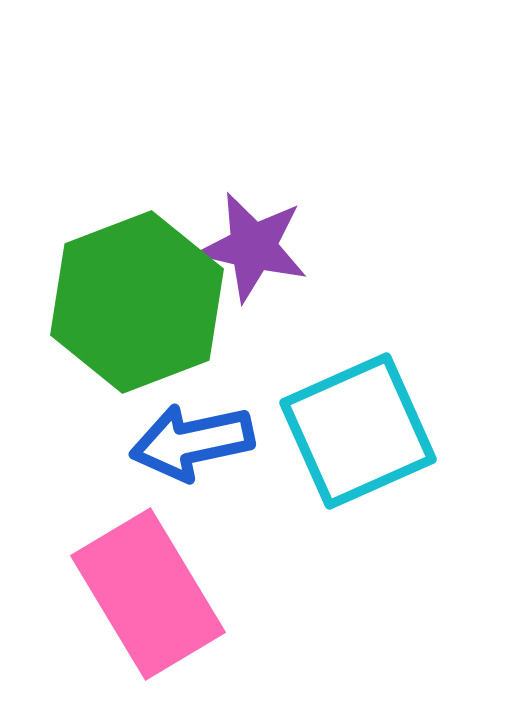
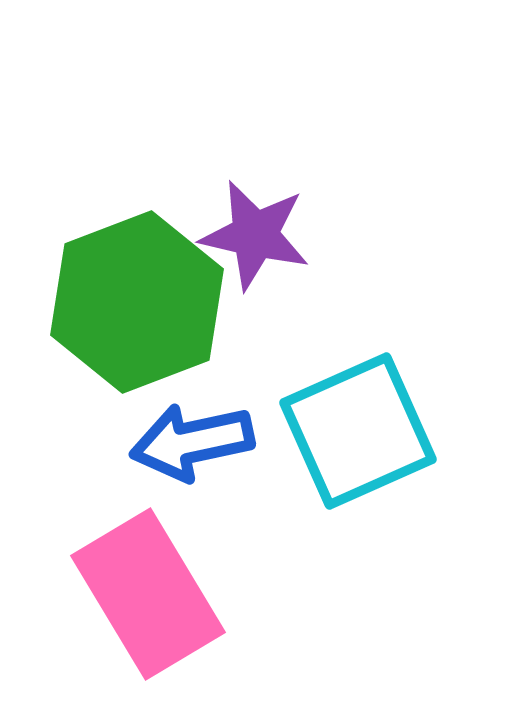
purple star: moved 2 px right, 12 px up
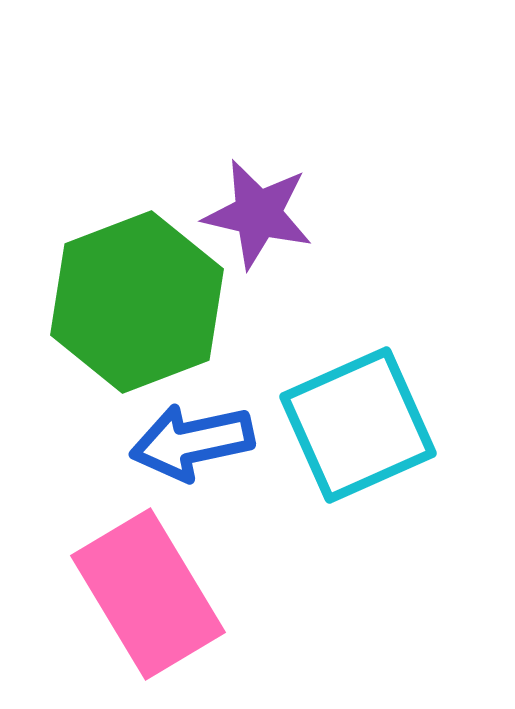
purple star: moved 3 px right, 21 px up
cyan square: moved 6 px up
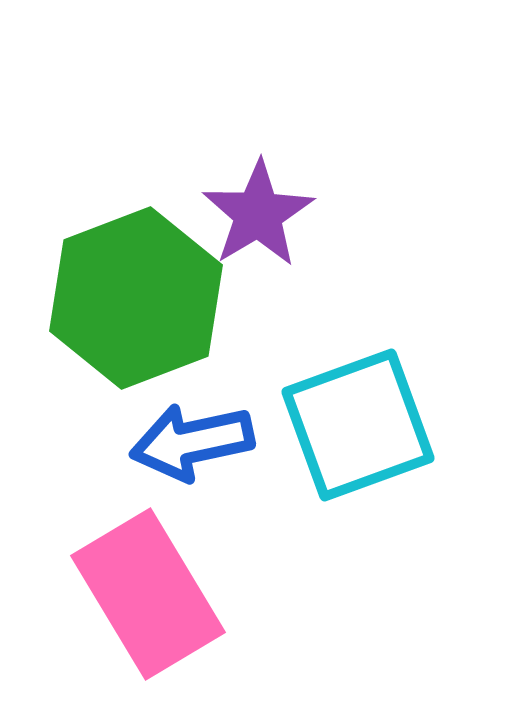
purple star: rotated 28 degrees clockwise
green hexagon: moved 1 px left, 4 px up
cyan square: rotated 4 degrees clockwise
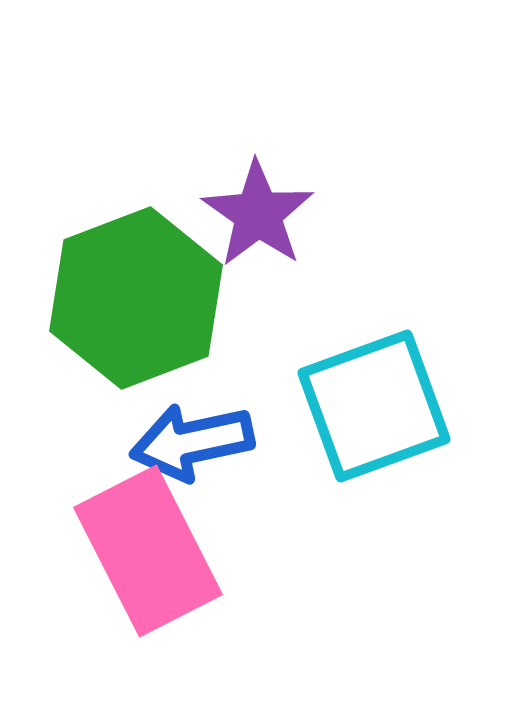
purple star: rotated 6 degrees counterclockwise
cyan square: moved 16 px right, 19 px up
pink rectangle: moved 43 px up; rotated 4 degrees clockwise
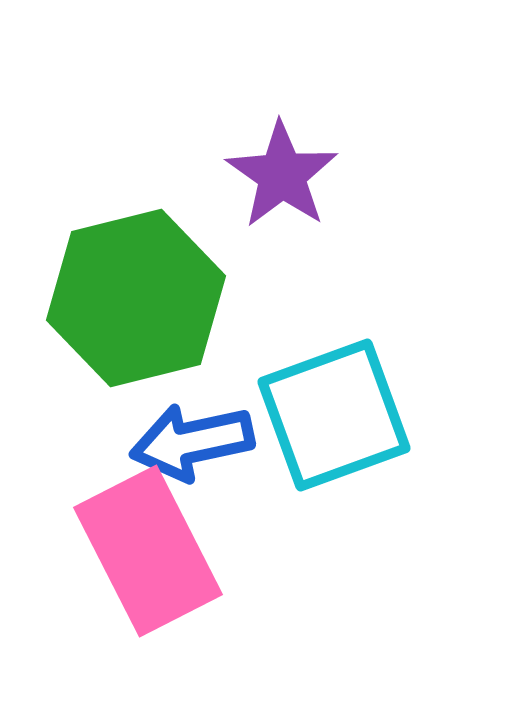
purple star: moved 24 px right, 39 px up
green hexagon: rotated 7 degrees clockwise
cyan square: moved 40 px left, 9 px down
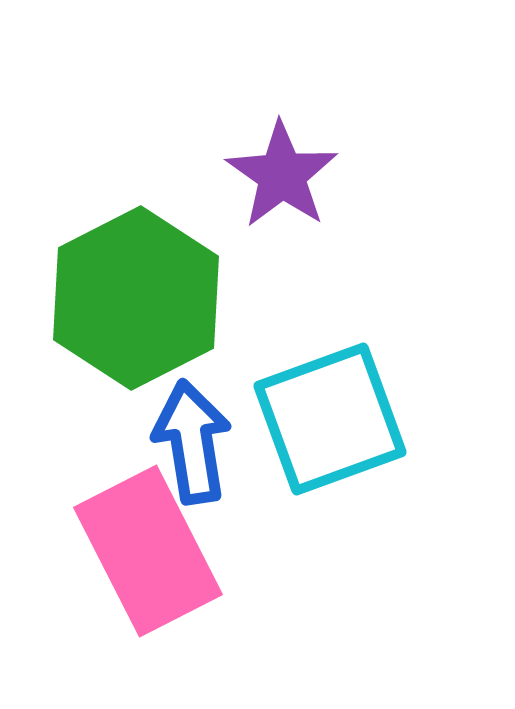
green hexagon: rotated 13 degrees counterclockwise
cyan square: moved 4 px left, 4 px down
blue arrow: rotated 93 degrees clockwise
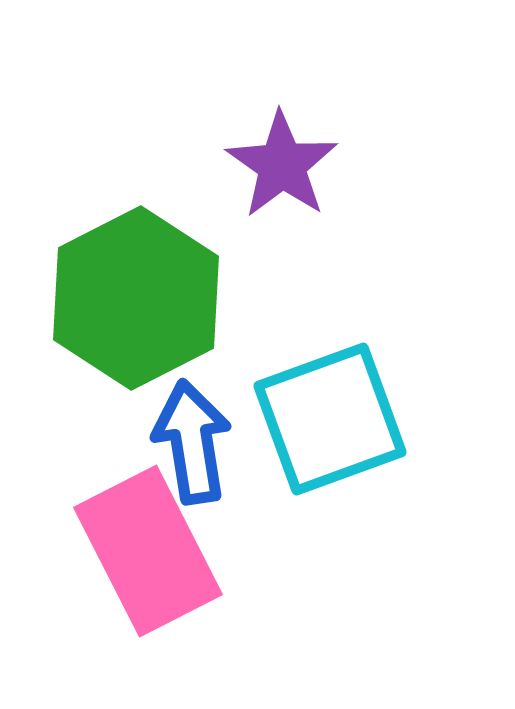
purple star: moved 10 px up
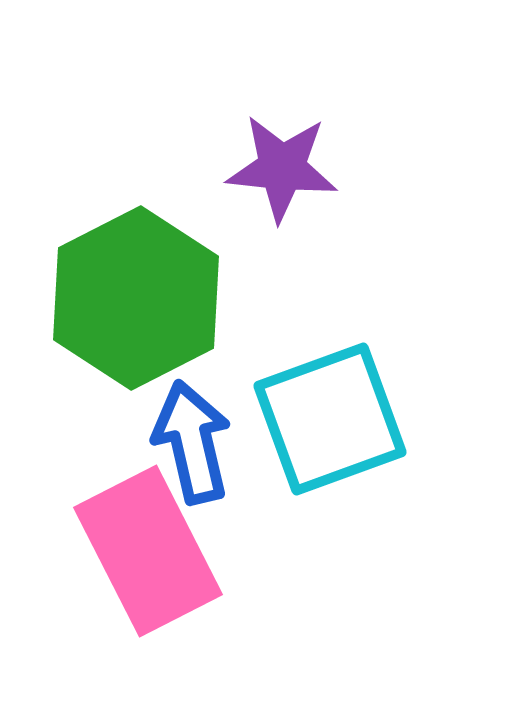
purple star: moved 3 px down; rotated 29 degrees counterclockwise
blue arrow: rotated 4 degrees counterclockwise
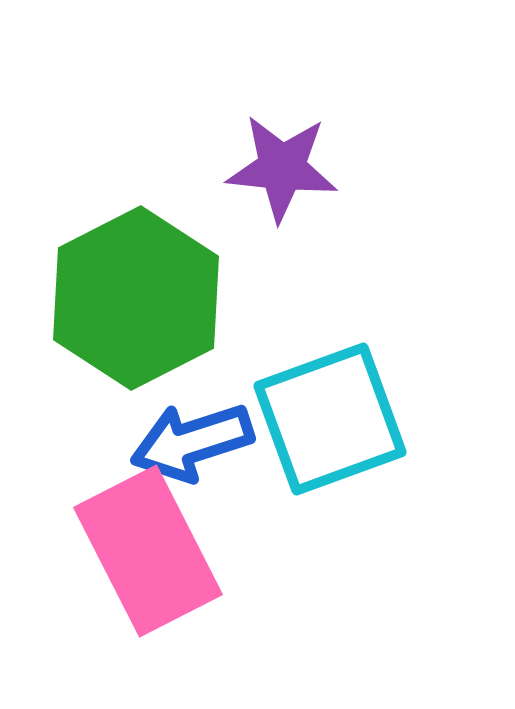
blue arrow: rotated 95 degrees counterclockwise
